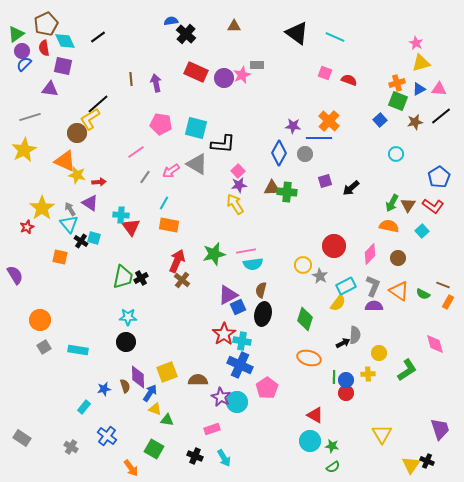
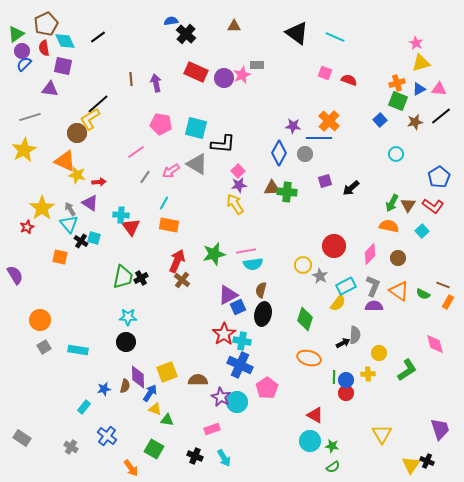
brown semicircle at (125, 386): rotated 32 degrees clockwise
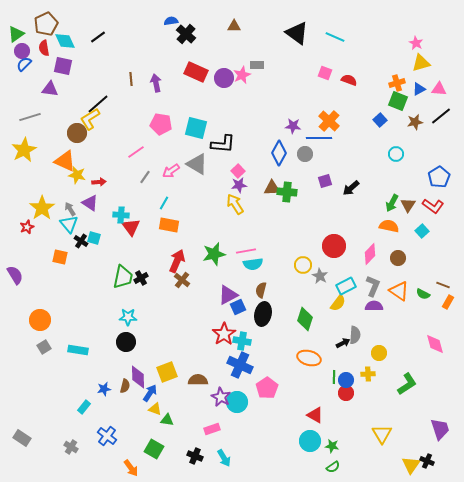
green L-shape at (407, 370): moved 14 px down
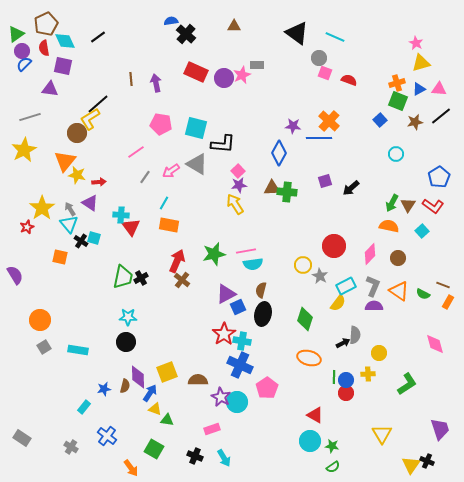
gray circle at (305, 154): moved 14 px right, 96 px up
orange triangle at (65, 161): rotated 45 degrees clockwise
purple triangle at (228, 295): moved 2 px left, 1 px up
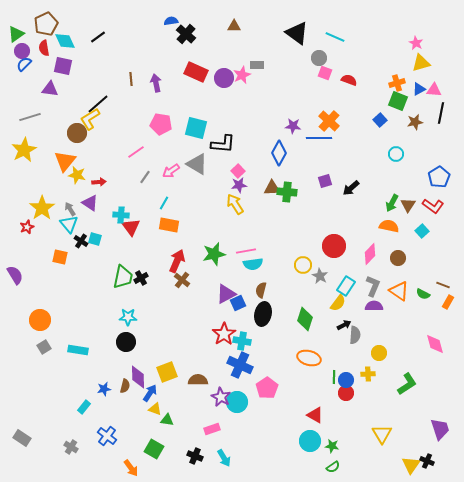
pink triangle at (439, 89): moved 5 px left, 1 px down
black line at (441, 116): moved 3 px up; rotated 40 degrees counterclockwise
cyan square at (94, 238): moved 1 px right, 1 px down
cyan rectangle at (346, 286): rotated 30 degrees counterclockwise
blue square at (238, 307): moved 4 px up
black arrow at (343, 343): moved 1 px right, 18 px up
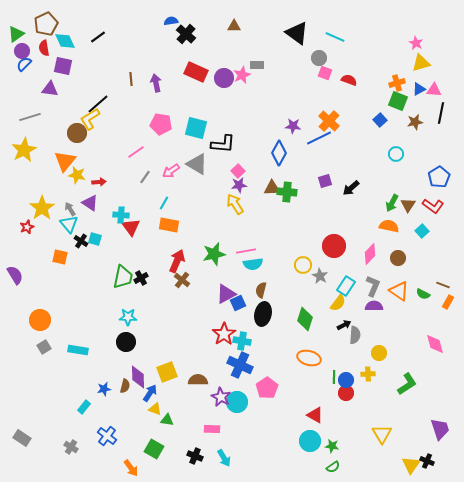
blue line at (319, 138): rotated 25 degrees counterclockwise
pink rectangle at (212, 429): rotated 21 degrees clockwise
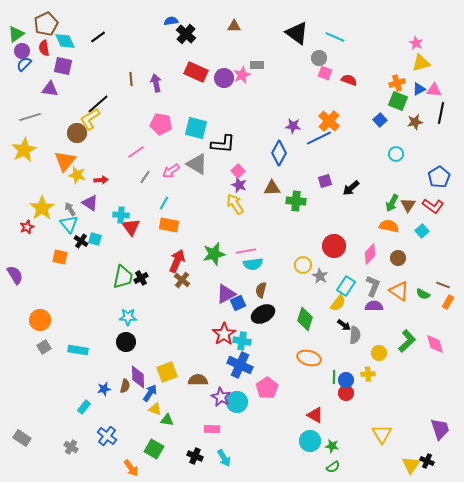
red arrow at (99, 182): moved 2 px right, 2 px up
purple star at (239, 185): rotated 28 degrees clockwise
green cross at (287, 192): moved 9 px right, 9 px down
black ellipse at (263, 314): rotated 50 degrees clockwise
black arrow at (344, 325): rotated 64 degrees clockwise
green L-shape at (407, 384): moved 43 px up; rotated 10 degrees counterclockwise
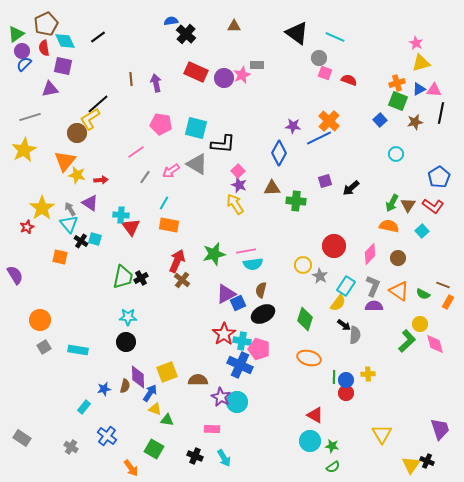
purple triangle at (50, 89): rotated 18 degrees counterclockwise
yellow circle at (379, 353): moved 41 px right, 29 px up
pink pentagon at (267, 388): moved 8 px left, 39 px up; rotated 20 degrees counterclockwise
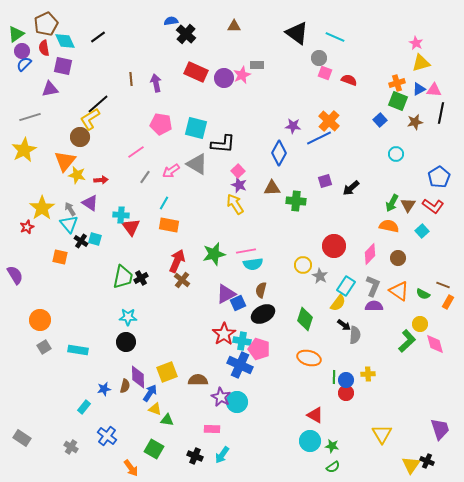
brown circle at (77, 133): moved 3 px right, 4 px down
cyan arrow at (224, 458): moved 2 px left, 3 px up; rotated 66 degrees clockwise
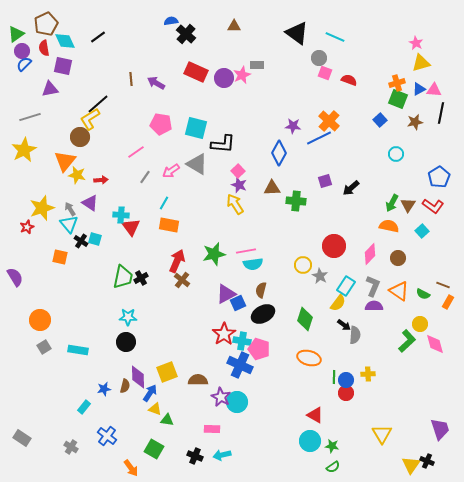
purple arrow at (156, 83): rotated 48 degrees counterclockwise
green square at (398, 101): moved 2 px up
yellow star at (42, 208): rotated 15 degrees clockwise
purple semicircle at (15, 275): moved 2 px down
cyan arrow at (222, 455): rotated 42 degrees clockwise
